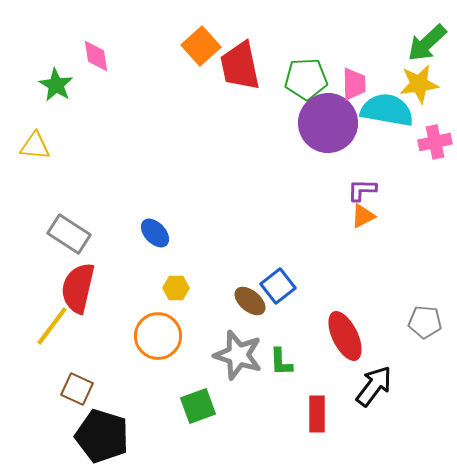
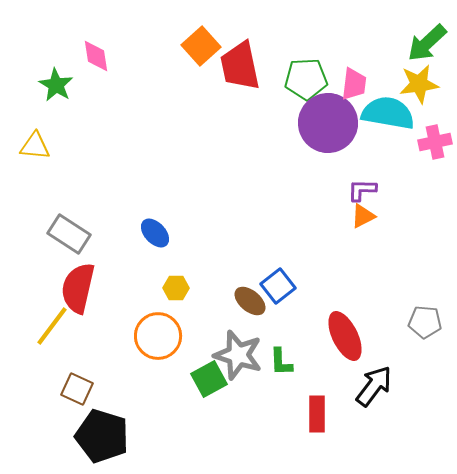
pink trapezoid: rotated 8 degrees clockwise
cyan semicircle: moved 1 px right, 3 px down
green square: moved 11 px right, 27 px up; rotated 9 degrees counterclockwise
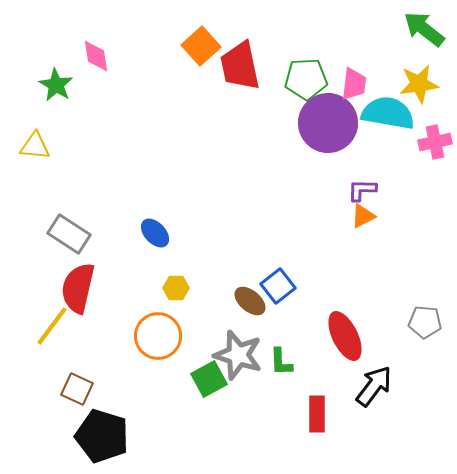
green arrow: moved 3 px left, 14 px up; rotated 81 degrees clockwise
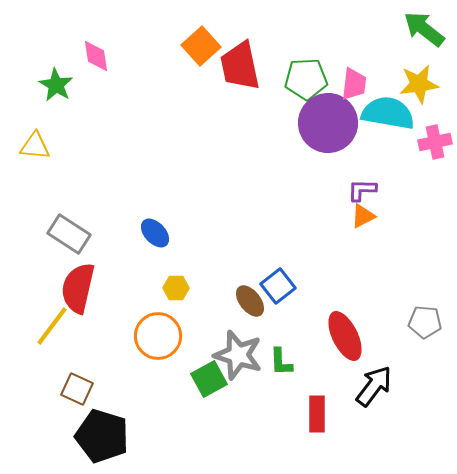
brown ellipse: rotated 12 degrees clockwise
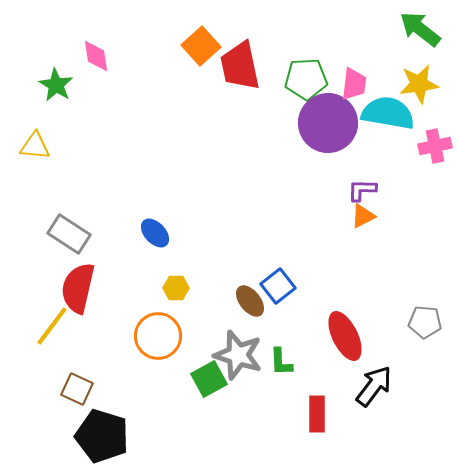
green arrow: moved 4 px left
pink cross: moved 4 px down
